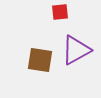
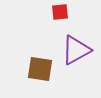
brown square: moved 9 px down
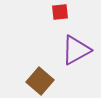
brown square: moved 12 px down; rotated 32 degrees clockwise
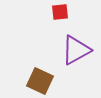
brown square: rotated 16 degrees counterclockwise
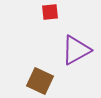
red square: moved 10 px left
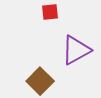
brown square: rotated 20 degrees clockwise
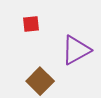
red square: moved 19 px left, 12 px down
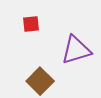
purple triangle: rotated 12 degrees clockwise
